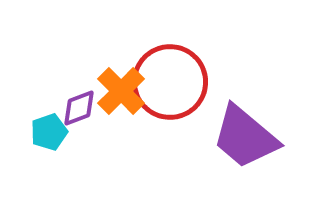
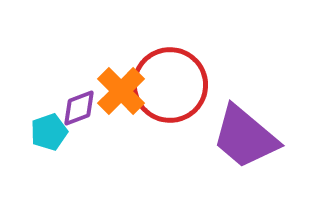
red circle: moved 3 px down
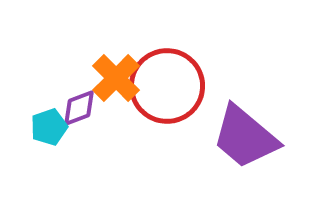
red circle: moved 3 px left, 1 px down
orange cross: moved 5 px left, 13 px up
cyan pentagon: moved 5 px up
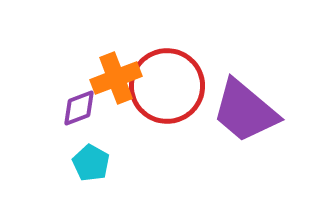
orange cross: rotated 24 degrees clockwise
cyan pentagon: moved 42 px right, 36 px down; rotated 24 degrees counterclockwise
purple trapezoid: moved 26 px up
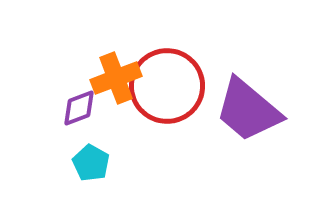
purple trapezoid: moved 3 px right, 1 px up
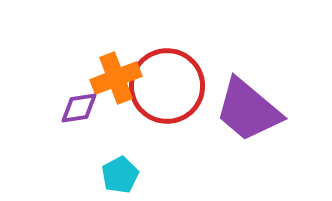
purple diamond: rotated 12 degrees clockwise
cyan pentagon: moved 29 px right, 12 px down; rotated 15 degrees clockwise
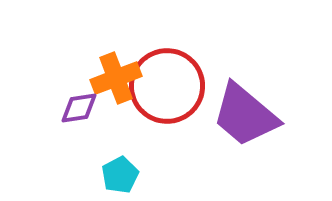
purple trapezoid: moved 3 px left, 5 px down
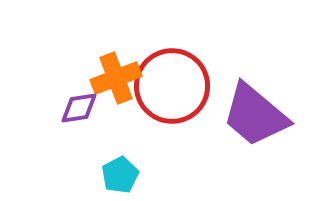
red circle: moved 5 px right
purple trapezoid: moved 10 px right
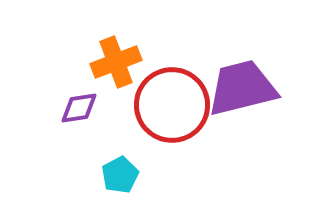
orange cross: moved 16 px up
red circle: moved 19 px down
purple trapezoid: moved 13 px left, 27 px up; rotated 126 degrees clockwise
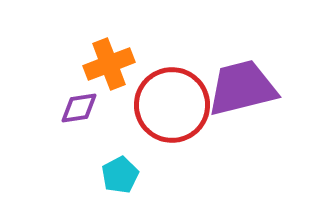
orange cross: moved 7 px left, 2 px down
